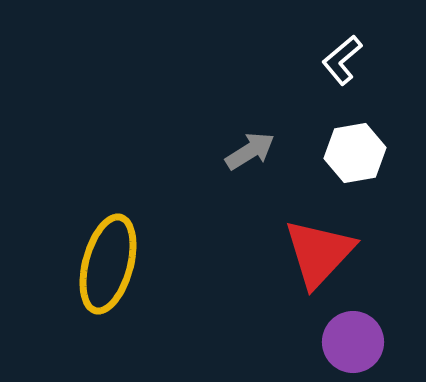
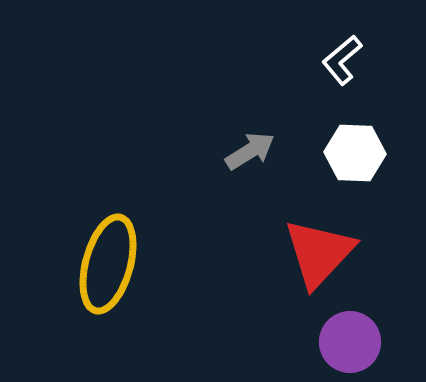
white hexagon: rotated 12 degrees clockwise
purple circle: moved 3 px left
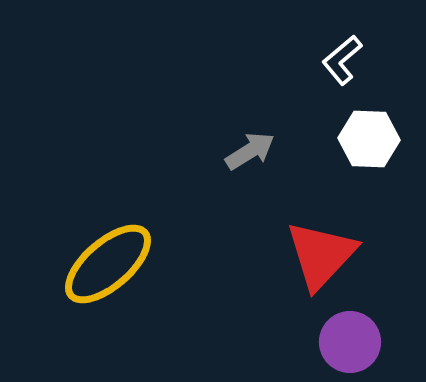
white hexagon: moved 14 px right, 14 px up
red triangle: moved 2 px right, 2 px down
yellow ellipse: rotated 34 degrees clockwise
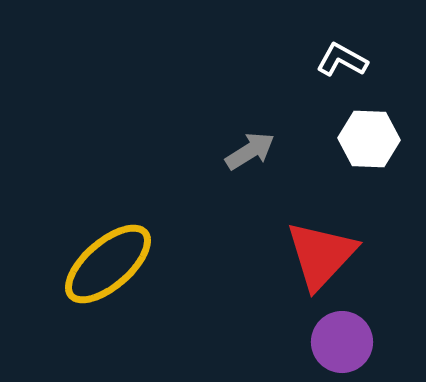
white L-shape: rotated 69 degrees clockwise
purple circle: moved 8 px left
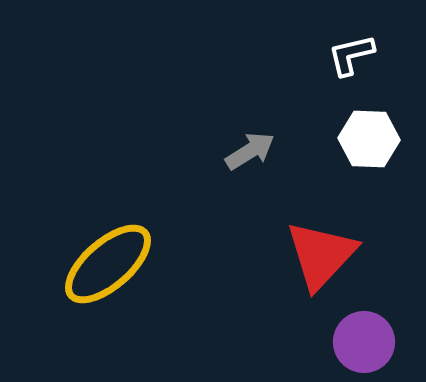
white L-shape: moved 9 px right, 5 px up; rotated 42 degrees counterclockwise
purple circle: moved 22 px right
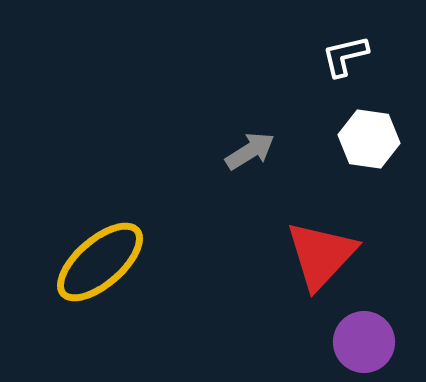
white L-shape: moved 6 px left, 1 px down
white hexagon: rotated 6 degrees clockwise
yellow ellipse: moved 8 px left, 2 px up
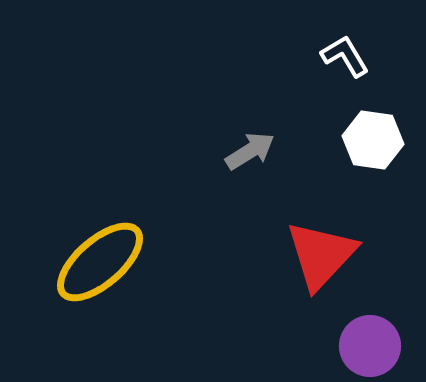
white L-shape: rotated 72 degrees clockwise
white hexagon: moved 4 px right, 1 px down
purple circle: moved 6 px right, 4 px down
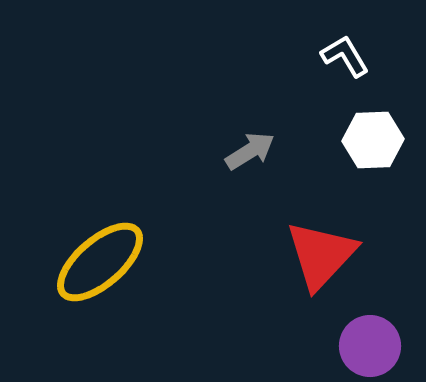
white hexagon: rotated 10 degrees counterclockwise
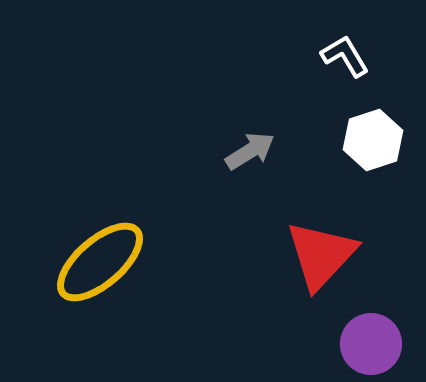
white hexagon: rotated 16 degrees counterclockwise
purple circle: moved 1 px right, 2 px up
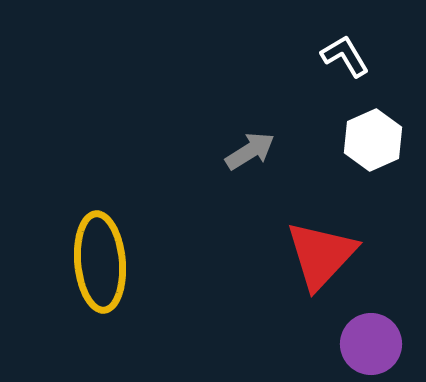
white hexagon: rotated 6 degrees counterclockwise
yellow ellipse: rotated 54 degrees counterclockwise
